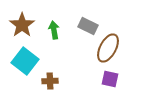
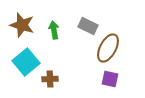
brown star: rotated 20 degrees counterclockwise
cyan square: moved 1 px right, 1 px down; rotated 12 degrees clockwise
brown cross: moved 2 px up
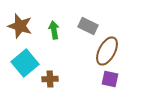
brown star: moved 2 px left, 1 px down
brown ellipse: moved 1 px left, 3 px down
cyan square: moved 1 px left, 1 px down
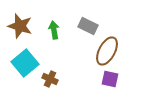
brown cross: rotated 28 degrees clockwise
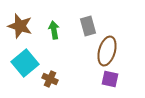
gray rectangle: rotated 48 degrees clockwise
brown ellipse: rotated 12 degrees counterclockwise
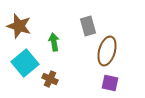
brown star: moved 1 px left
green arrow: moved 12 px down
purple square: moved 4 px down
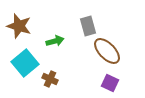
green arrow: moved 1 px right, 1 px up; rotated 84 degrees clockwise
brown ellipse: rotated 60 degrees counterclockwise
purple square: rotated 12 degrees clockwise
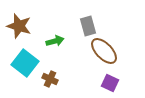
brown ellipse: moved 3 px left
cyan square: rotated 12 degrees counterclockwise
